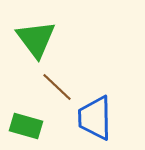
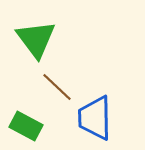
green rectangle: rotated 12 degrees clockwise
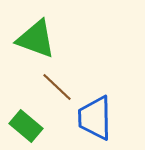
green triangle: rotated 33 degrees counterclockwise
green rectangle: rotated 12 degrees clockwise
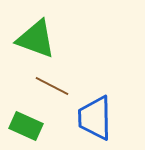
brown line: moved 5 px left, 1 px up; rotated 16 degrees counterclockwise
green rectangle: rotated 16 degrees counterclockwise
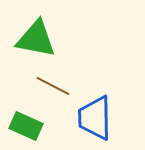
green triangle: rotated 9 degrees counterclockwise
brown line: moved 1 px right
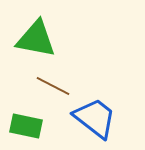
blue trapezoid: rotated 129 degrees clockwise
green rectangle: rotated 12 degrees counterclockwise
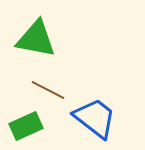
brown line: moved 5 px left, 4 px down
green rectangle: rotated 36 degrees counterclockwise
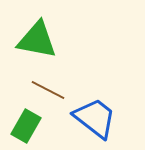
green triangle: moved 1 px right, 1 px down
green rectangle: rotated 36 degrees counterclockwise
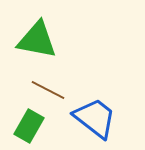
green rectangle: moved 3 px right
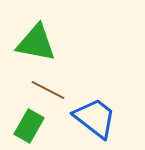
green triangle: moved 1 px left, 3 px down
